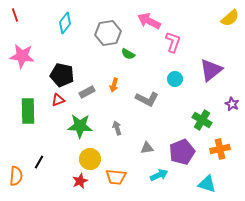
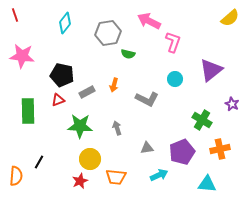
green semicircle: rotated 16 degrees counterclockwise
cyan triangle: rotated 12 degrees counterclockwise
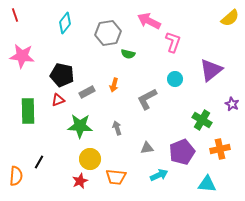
gray L-shape: rotated 125 degrees clockwise
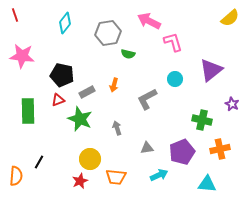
pink L-shape: rotated 35 degrees counterclockwise
green cross: rotated 18 degrees counterclockwise
green star: moved 7 px up; rotated 20 degrees clockwise
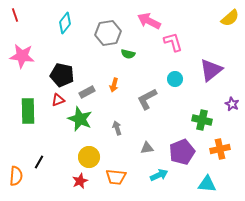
yellow circle: moved 1 px left, 2 px up
